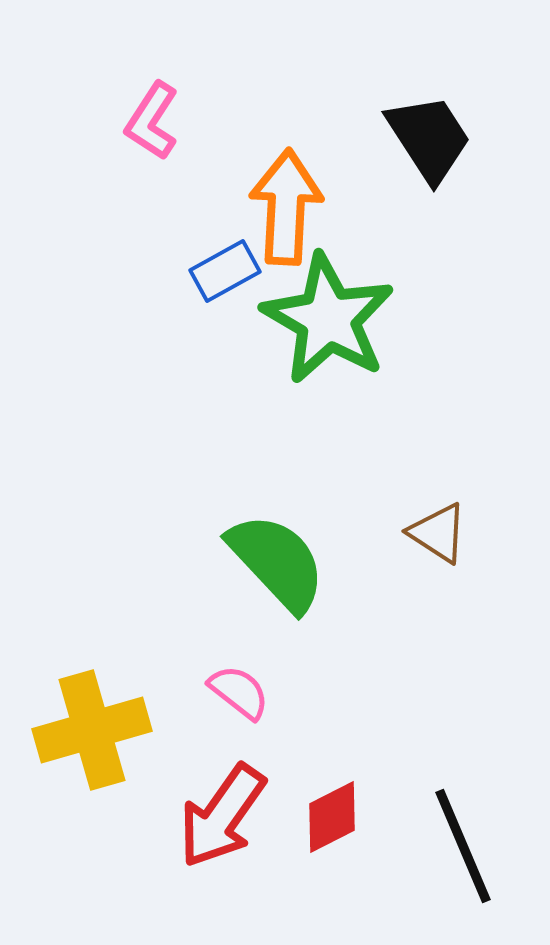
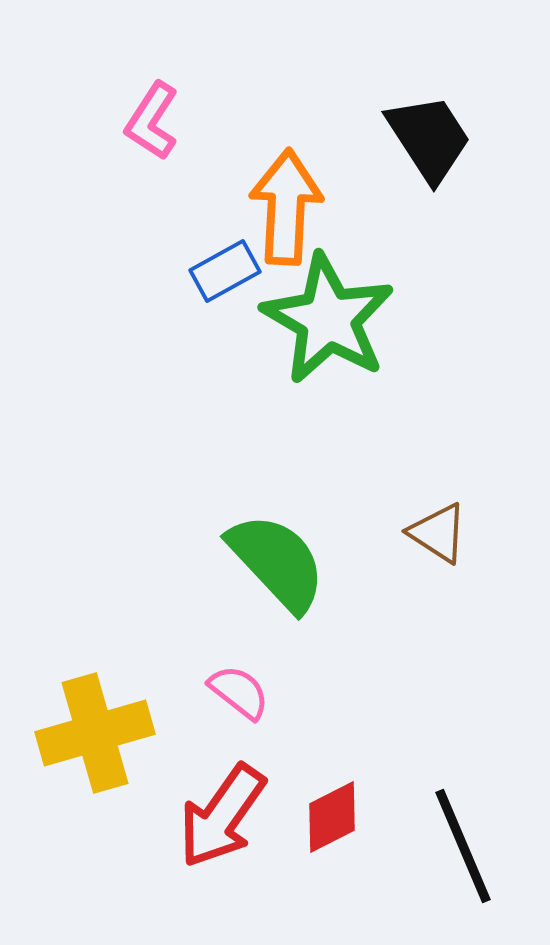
yellow cross: moved 3 px right, 3 px down
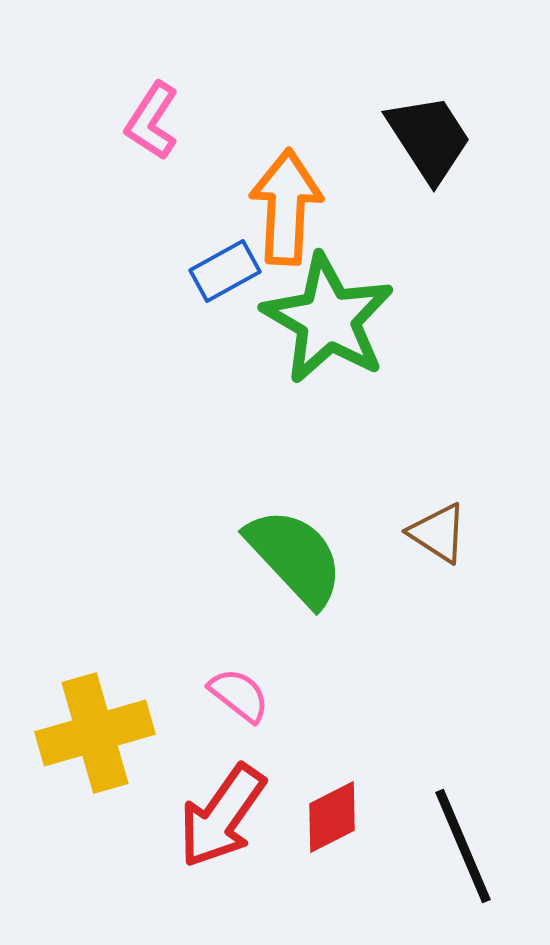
green semicircle: moved 18 px right, 5 px up
pink semicircle: moved 3 px down
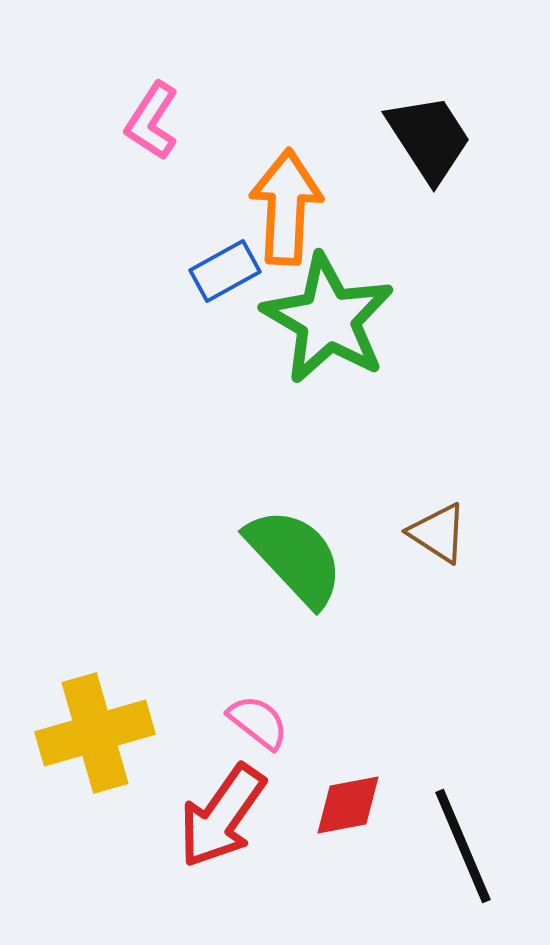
pink semicircle: moved 19 px right, 27 px down
red diamond: moved 16 px right, 12 px up; rotated 16 degrees clockwise
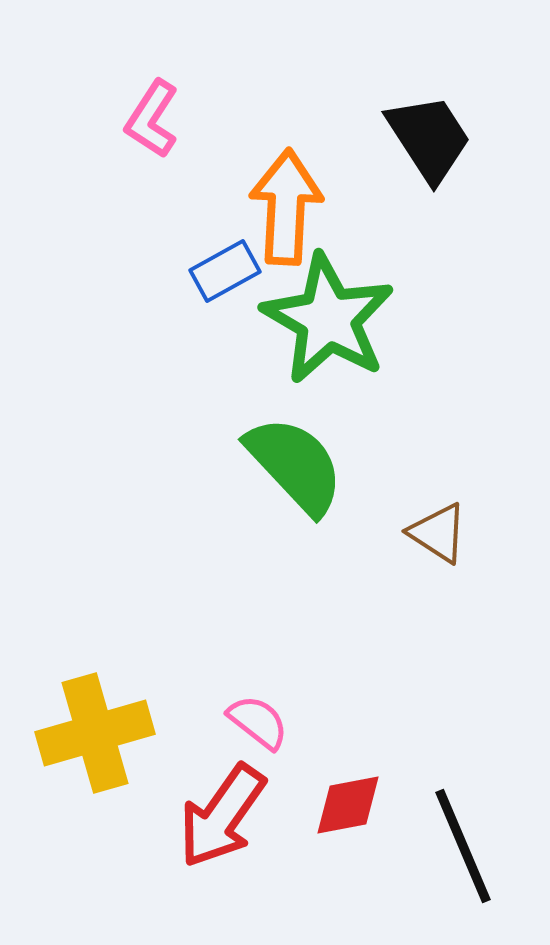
pink L-shape: moved 2 px up
green semicircle: moved 92 px up
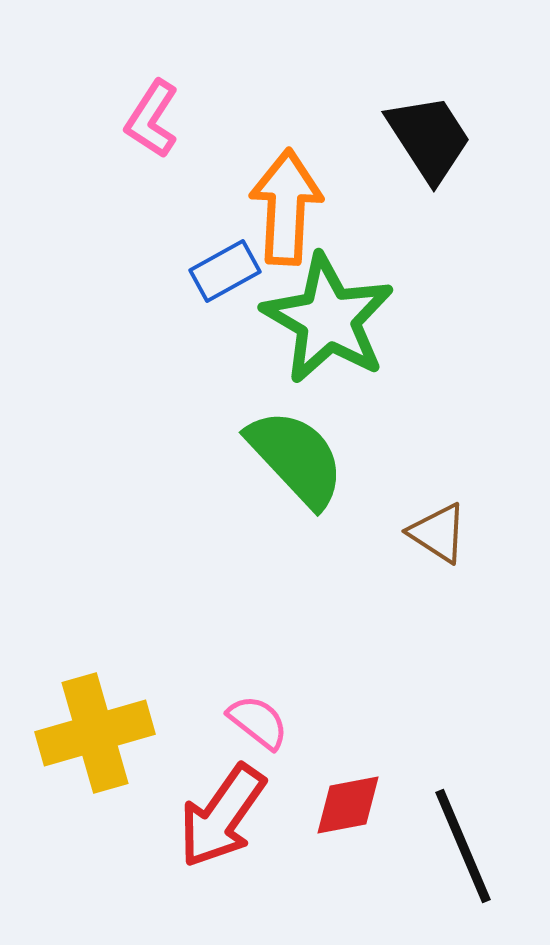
green semicircle: moved 1 px right, 7 px up
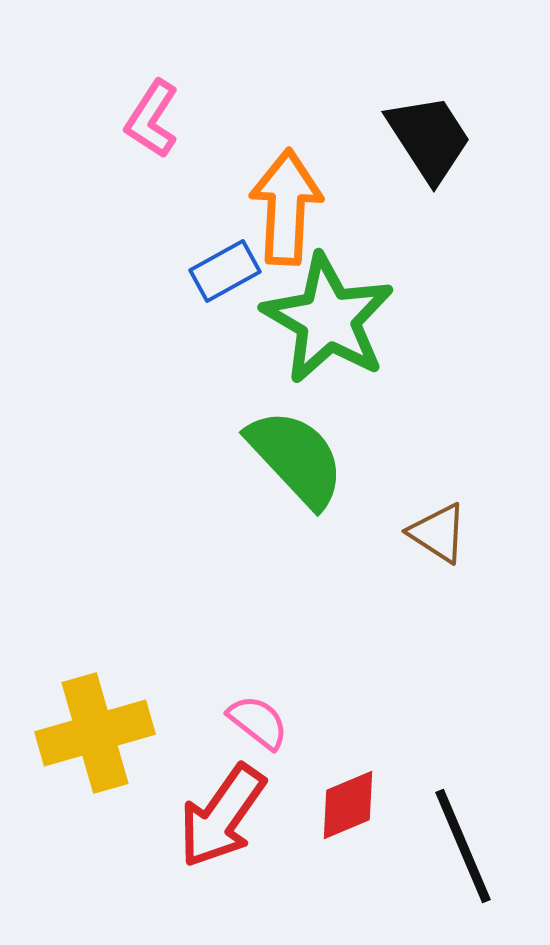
red diamond: rotated 12 degrees counterclockwise
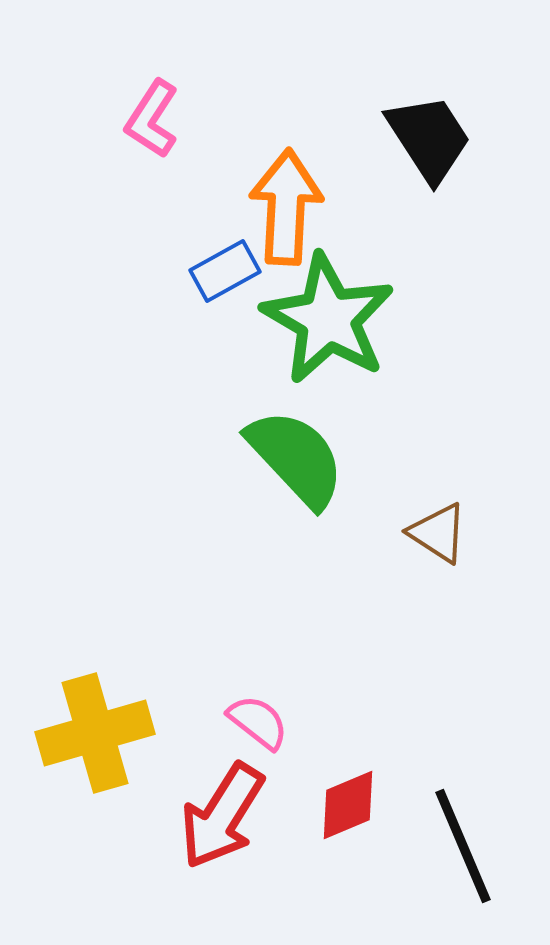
red arrow: rotated 3 degrees counterclockwise
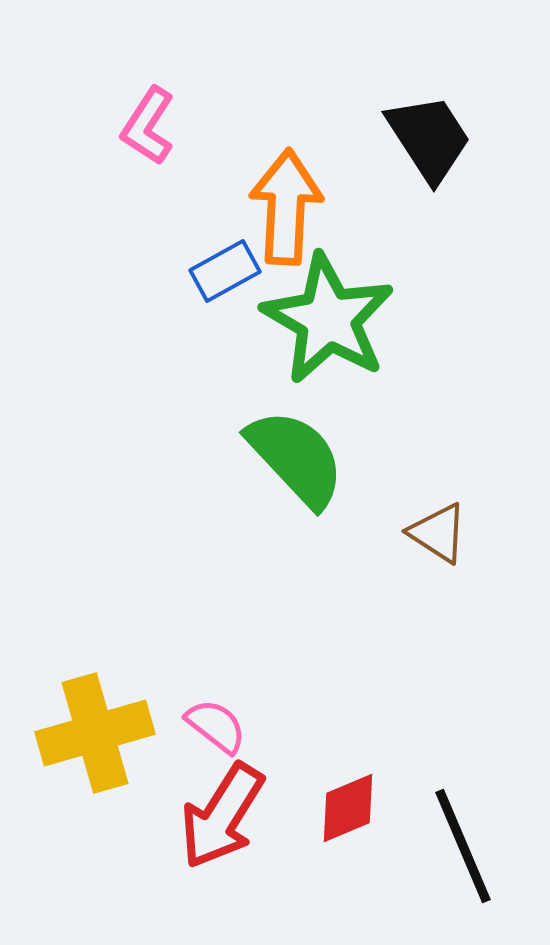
pink L-shape: moved 4 px left, 7 px down
pink semicircle: moved 42 px left, 4 px down
red diamond: moved 3 px down
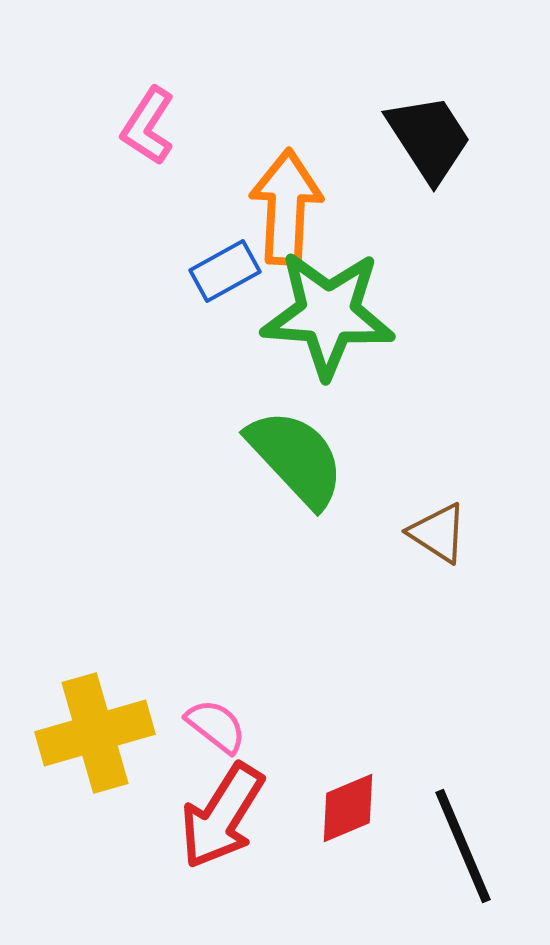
green star: moved 5 px up; rotated 26 degrees counterclockwise
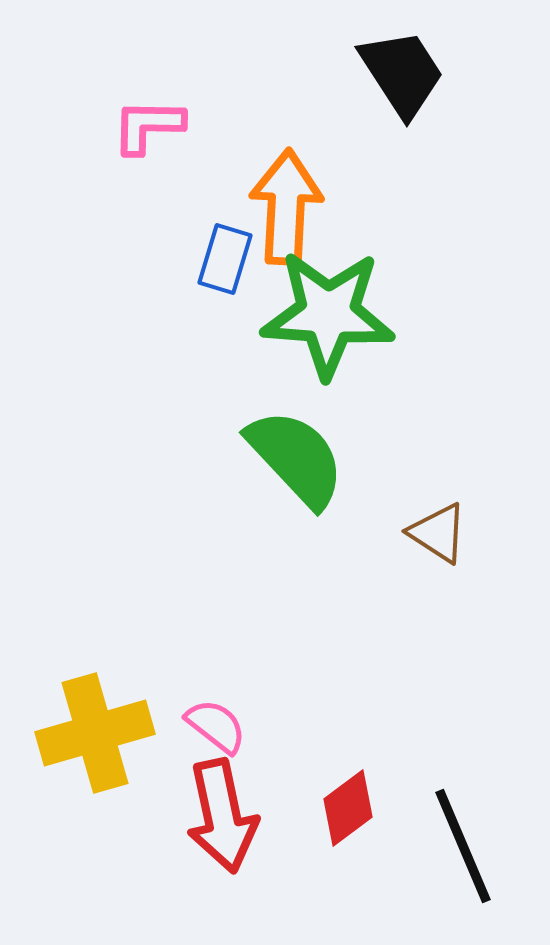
pink L-shape: rotated 58 degrees clockwise
black trapezoid: moved 27 px left, 65 px up
blue rectangle: moved 12 px up; rotated 44 degrees counterclockwise
red diamond: rotated 14 degrees counterclockwise
red arrow: rotated 44 degrees counterclockwise
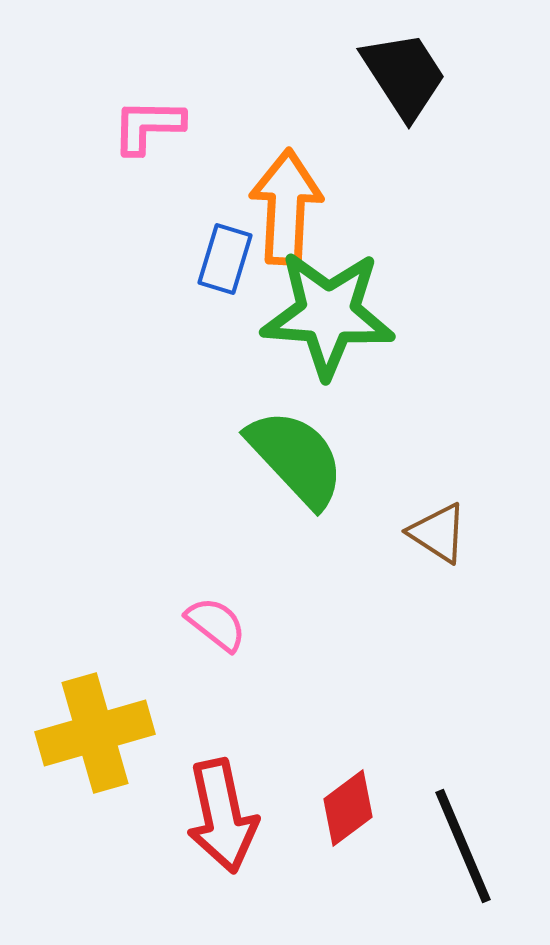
black trapezoid: moved 2 px right, 2 px down
pink semicircle: moved 102 px up
